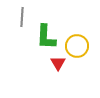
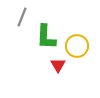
gray line: rotated 18 degrees clockwise
red triangle: moved 2 px down
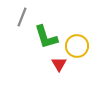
green L-shape: rotated 20 degrees counterclockwise
red triangle: moved 1 px right, 1 px up
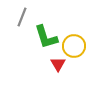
yellow circle: moved 3 px left
red triangle: moved 1 px left
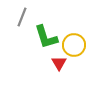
yellow circle: moved 1 px up
red triangle: moved 1 px right, 1 px up
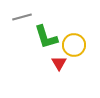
gray line: rotated 54 degrees clockwise
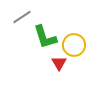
gray line: rotated 18 degrees counterclockwise
green L-shape: moved 1 px left
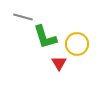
gray line: moved 1 px right; rotated 48 degrees clockwise
yellow circle: moved 3 px right, 1 px up
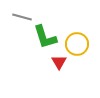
gray line: moved 1 px left
red triangle: moved 1 px up
